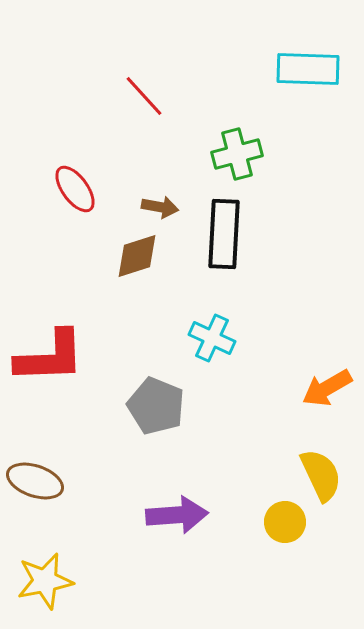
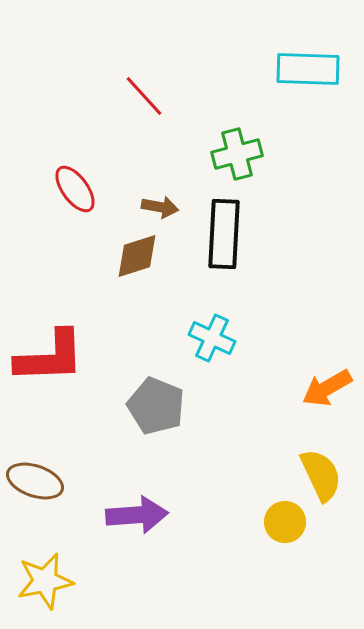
purple arrow: moved 40 px left
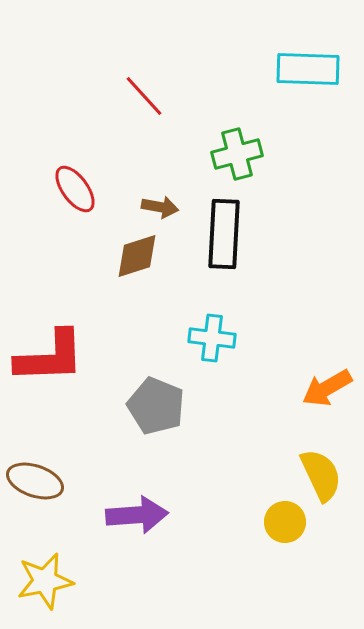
cyan cross: rotated 18 degrees counterclockwise
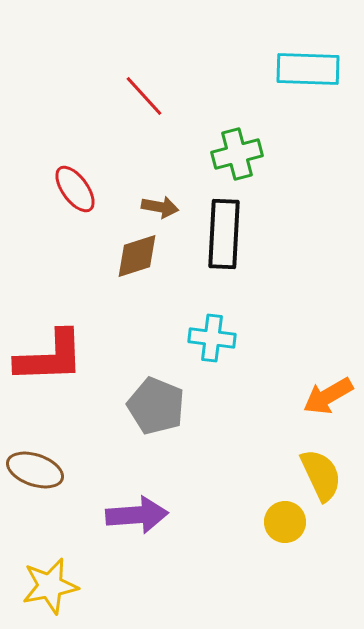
orange arrow: moved 1 px right, 8 px down
brown ellipse: moved 11 px up
yellow star: moved 5 px right, 5 px down
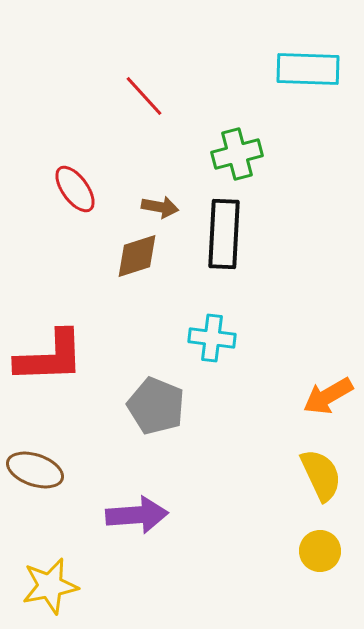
yellow circle: moved 35 px right, 29 px down
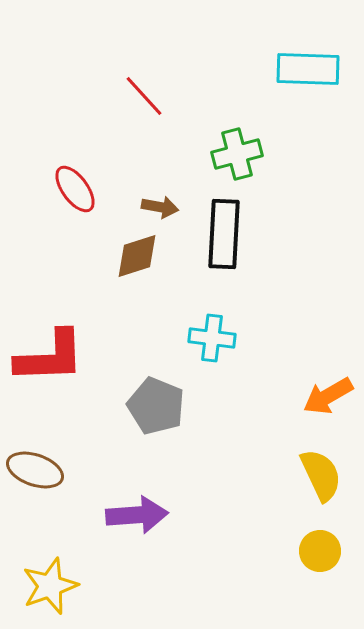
yellow star: rotated 8 degrees counterclockwise
